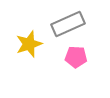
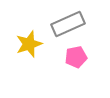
pink pentagon: rotated 15 degrees counterclockwise
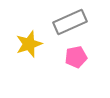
gray rectangle: moved 2 px right, 2 px up
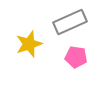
pink pentagon: rotated 20 degrees clockwise
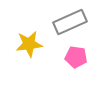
yellow star: rotated 12 degrees clockwise
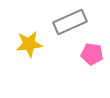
pink pentagon: moved 16 px right, 3 px up
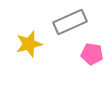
yellow star: rotated 8 degrees counterclockwise
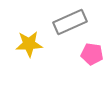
yellow star: rotated 12 degrees clockwise
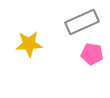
gray rectangle: moved 12 px right
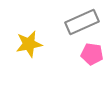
yellow star: rotated 8 degrees counterclockwise
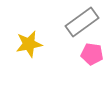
gray rectangle: rotated 12 degrees counterclockwise
